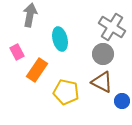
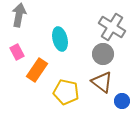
gray arrow: moved 11 px left
brown triangle: rotated 10 degrees clockwise
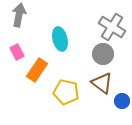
brown triangle: moved 1 px down
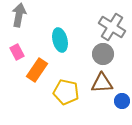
cyan ellipse: moved 1 px down
brown triangle: rotated 40 degrees counterclockwise
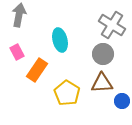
gray cross: moved 2 px up
yellow pentagon: moved 1 px right, 1 px down; rotated 20 degrees clockwise
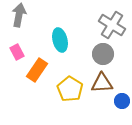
yellow pentagon: moved 3 px right, 4 px up
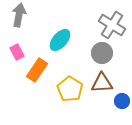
cyan ellipse: rotated 55 degrees clockwise
gray circle: moved 1 px left, 1 px up
